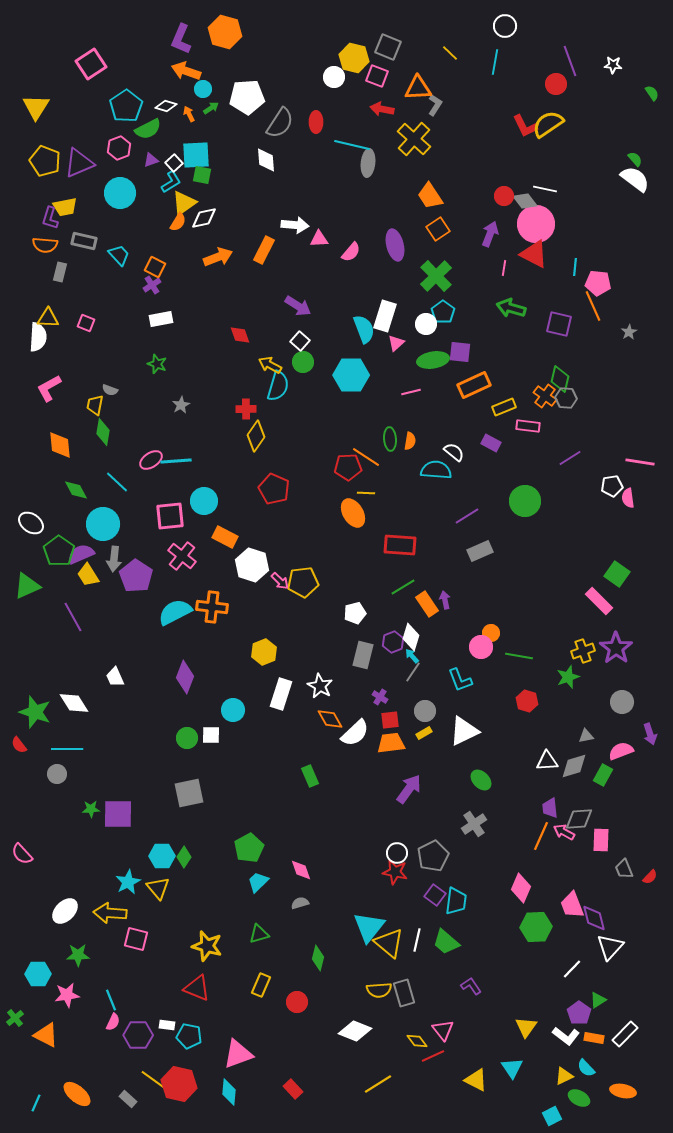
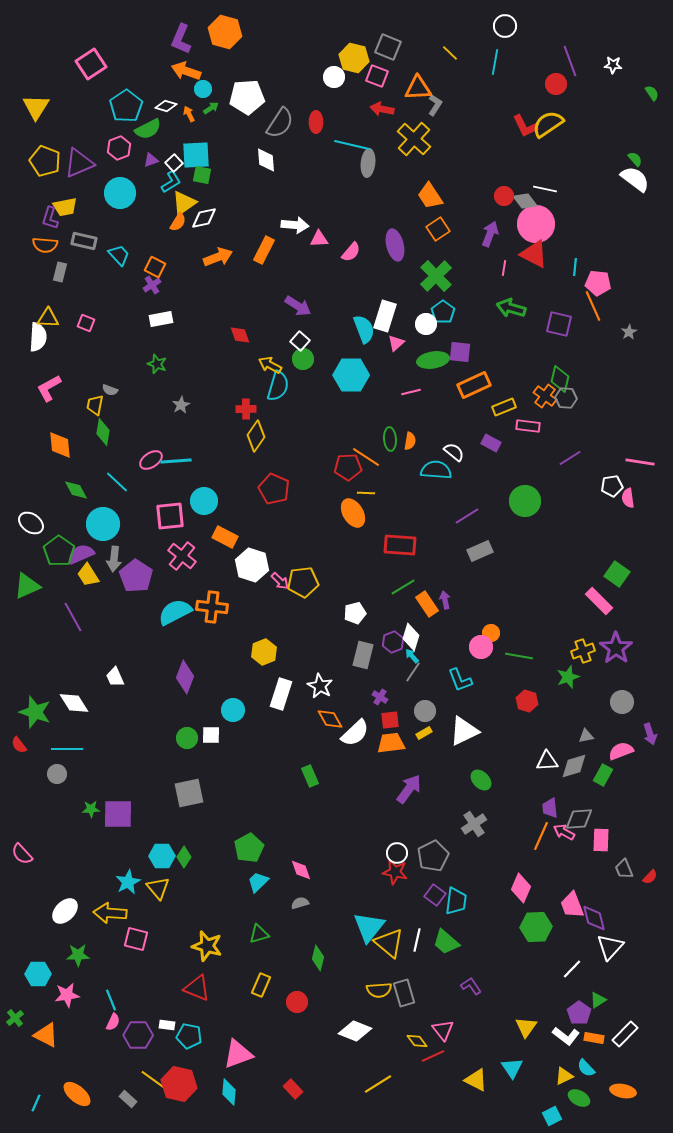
green circle at (303, 362): moved 3 px up
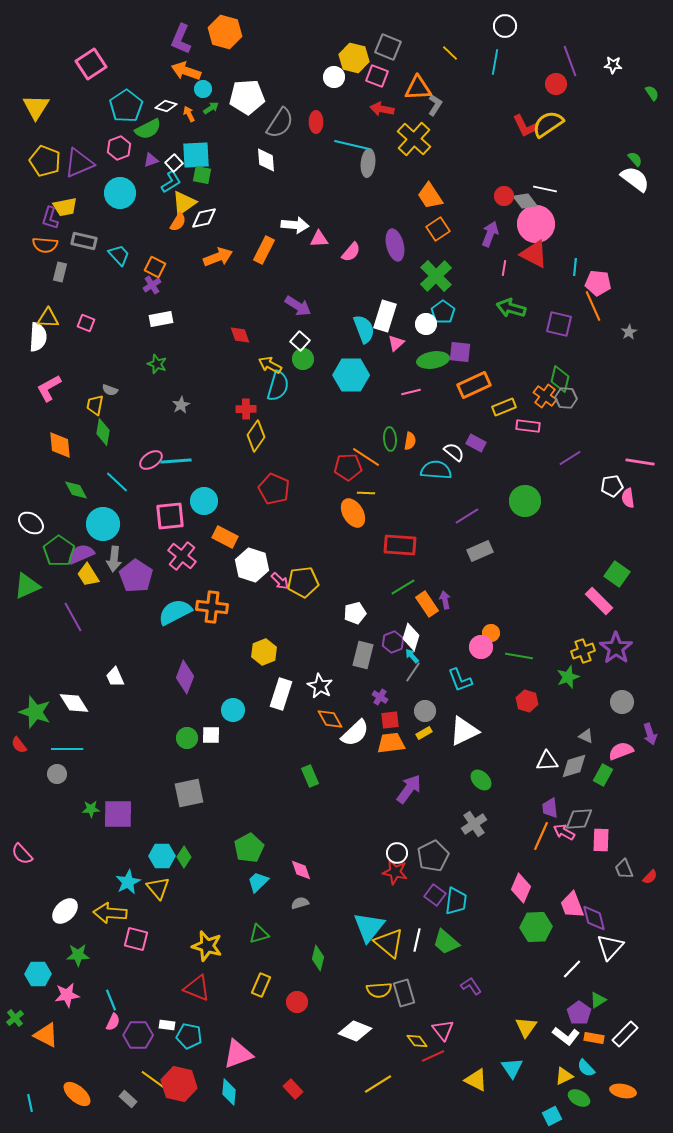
purple rectangle at (491, 443): moved 15 px left
gray triangle at (586, 736): rotated 35 degrees clockwise
cyan line at (36, 1103): moved 6 px left; rotated 36 degrees counterclockwise
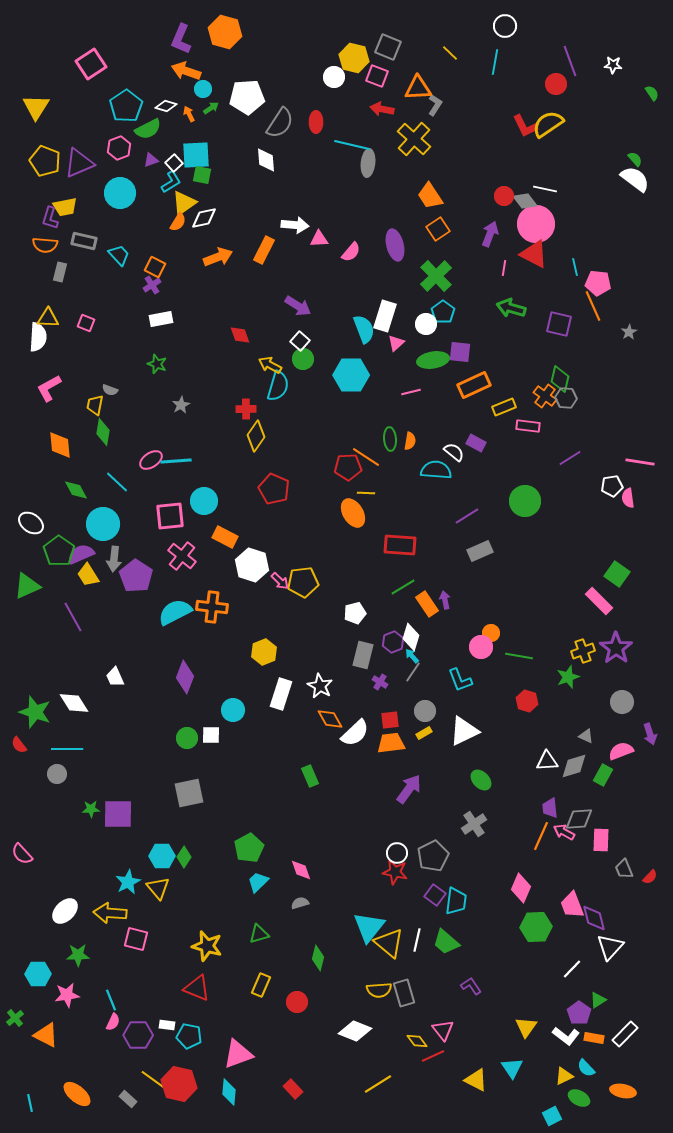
cyan line at (575, 267): rotated 18 degrees counterclockwise
purple cross at (380, 697): moved 15 px up
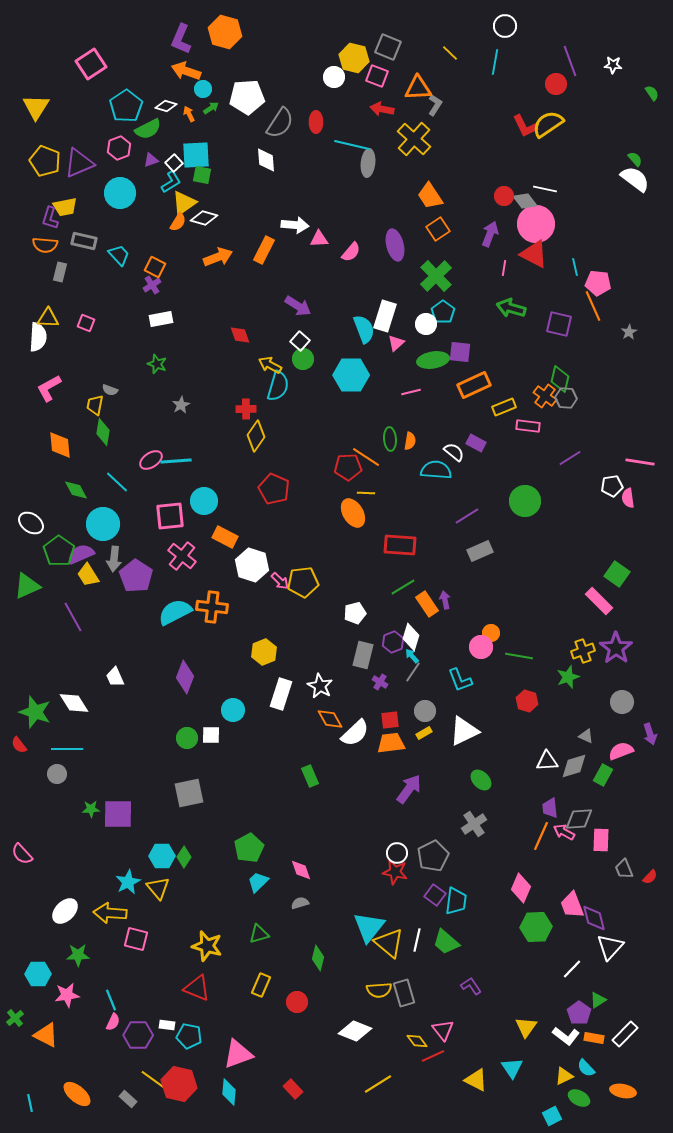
white diamond at (204, 218): rotated 28 degrees clockwise
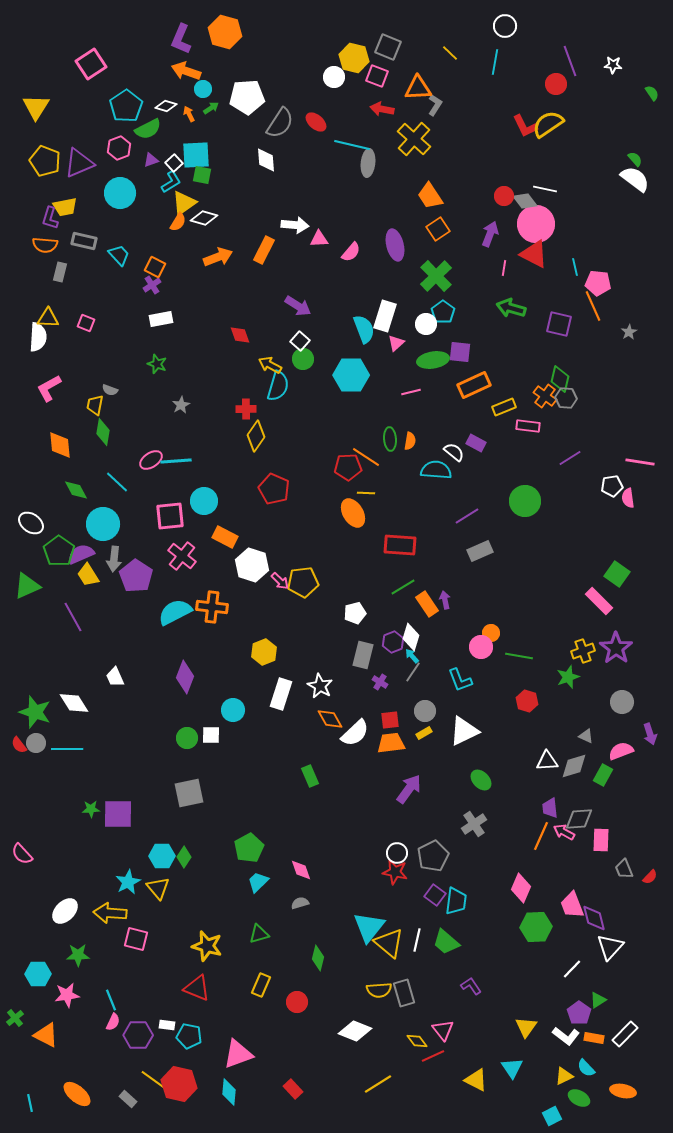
red ellipse at (316, 122): rotated 50 degrees counterclockwise
gray circle at (57, 774): moved 21 px left, 31 px up
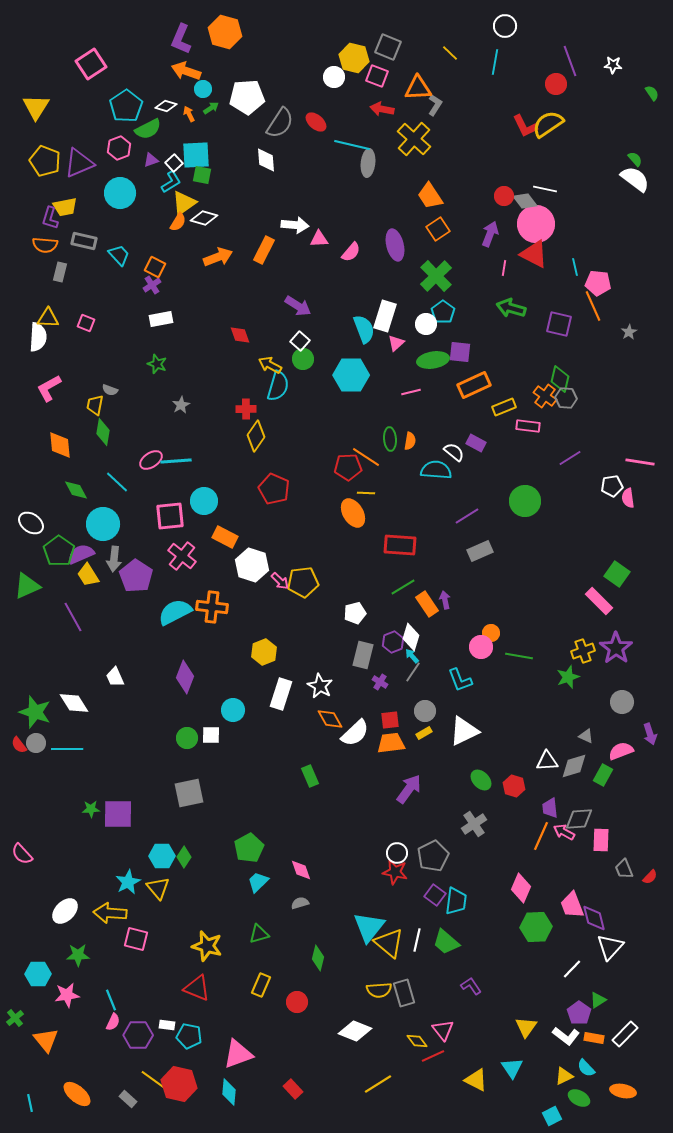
red hexagon at (527, 701): moved 13 px left, 85 px down
orange triangle at (46, 1035): moved 5 px down; rotated 24 degrees clockwise
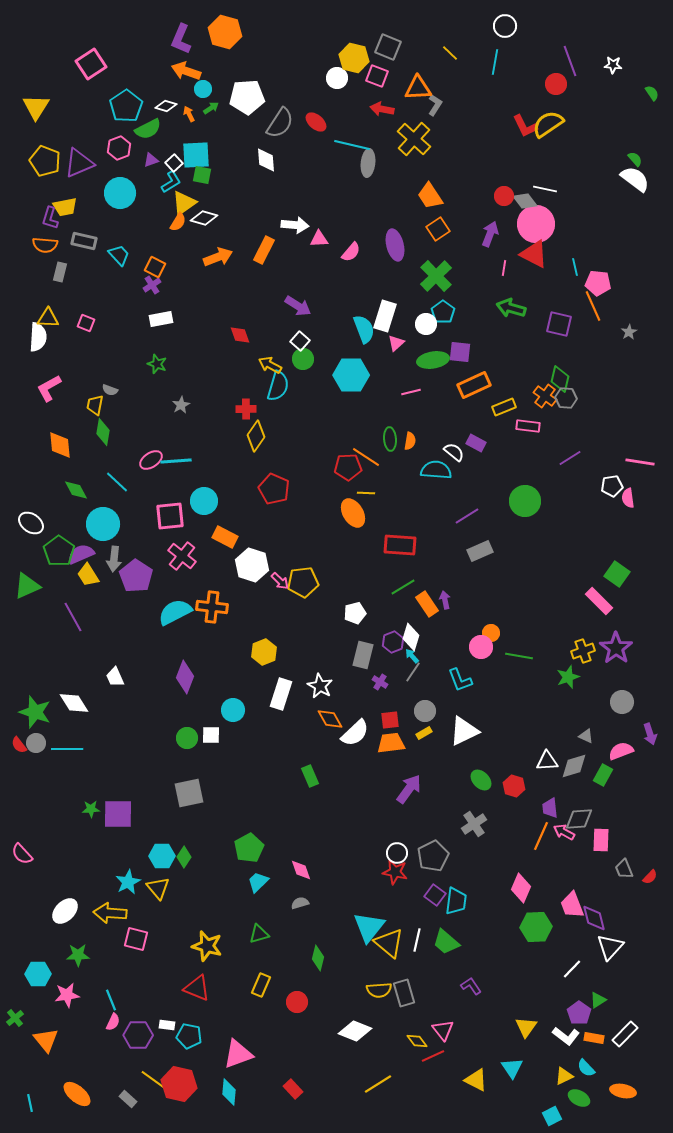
white circle at (334, 77): moved 3 px right, 1 px down
